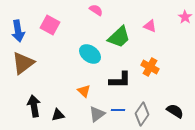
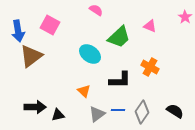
brown triangle: moved 8 px right, 7 px up
black arrow: moved 1 px right, 1 px down; rotated 100 degrees clockwise
gray diamond: moved 2 px up
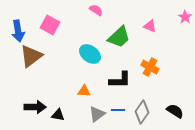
orange triangle: rotated 40 degrees counterclockwise
black triangle: rotated 24 degrees clockwise
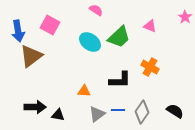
cyan ellipse: moved 12 px up
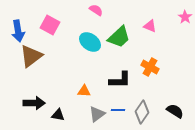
black arrow: moved 1 px left, 4 px up
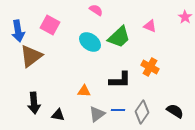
black arrow: rotated 85 degrees clockwise
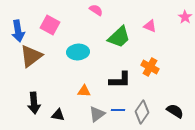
cyan ellipse: moved 12 px left, 10 px down; rotated 40 degrees counterclockwise
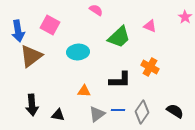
black arrow: moved 2 px left, 2 px down
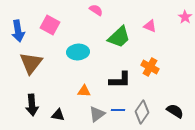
brown triangle: moved 7 px down; rotated 15 degrees counterclockwise
